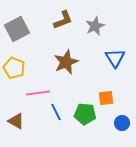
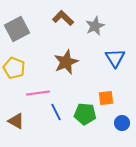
brown L-shape: moved 2 px up; rotated 115 degrees counterclockwise
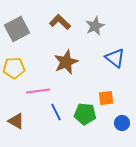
brown L-shape: moved 3 px left, 4 px down
blue triangle: rotated 20 degrees counterclockwise
yellow pentagon: rotated 25 degrees counterclockwise
pink line: moved 2 px up
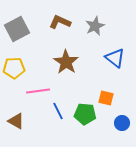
brown L-shape: rotated 20 degrees counterclockwise
brown star: rotated 15 degrees counterclockwise
orange square: rotated 21 degrees clockwise
blue line: moved 2 px right, 1 px up
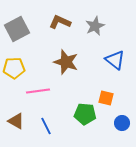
blue triangle: moved 2 px down
brown star: rotated 15 degrees counterclockwise
blue line: moved 12 px left, 15 px down
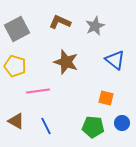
yellow pentagon: moved 1 px right, 2 px up; rotated 20 degrees clockwise
green pentagon: moved 8 px right, 13 px down
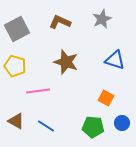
gray star: moved 7 px right, 7 px up
blue triangle: rotated 20 degrees counterclockwise
orange square: rotated 14 degrees clockwise
blue line: rotated 30 degrees counterclockwise
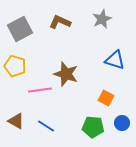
gray square: moved 3 px right
brown star: moved 12 px down
pink line: moved 2 px right, 1 px up
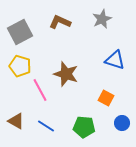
gray square: moved 3 px down
yellow pentagon: moved 5 px right
pink line: rotated 70 degrees clockwise
green pentagon: moved 9 px left
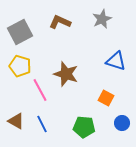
blue triangle: moved 1 px right, 1 px down
blue line: moved 4 px left, 2 px up; rotated 30 degrees clockwise
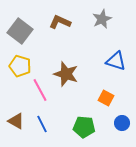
gray square: moved 1 px up; rotated 25 degrees counterclockwise
